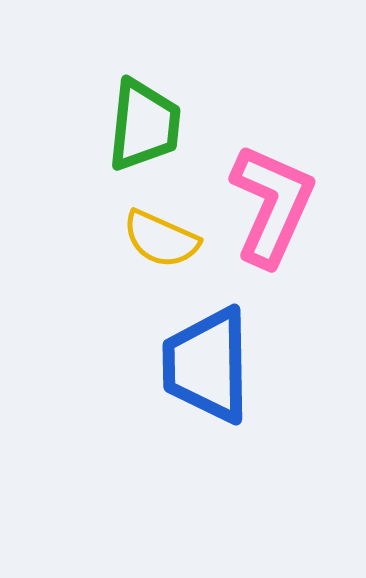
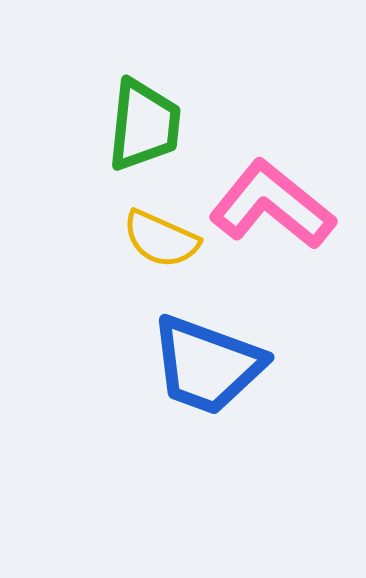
pink L-shape: rotated 75 degrees counterclockwise
blue trapezoid: rotated 69 degrees counterclockwise
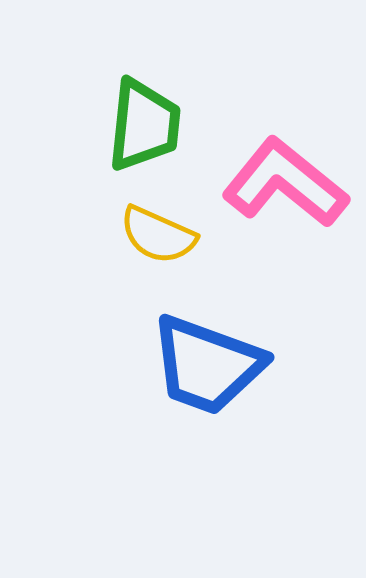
pink L-shape: moved 13 px right, 22 px up
yellow semicircle: moved 3 px left, 4 px up
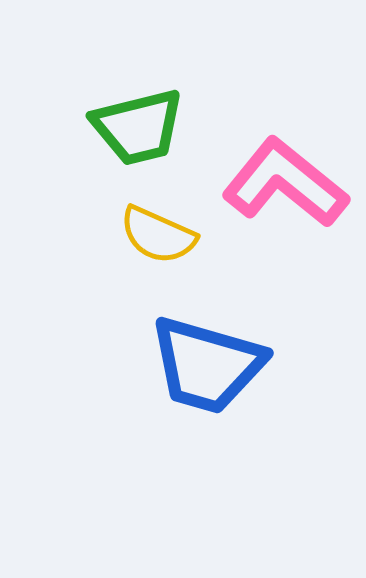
green trapezoid: moved 6 px left, 2 px down; rotated 70 degrees clockwise
blue trapezoid: rotated 4 degrees counterclockwise
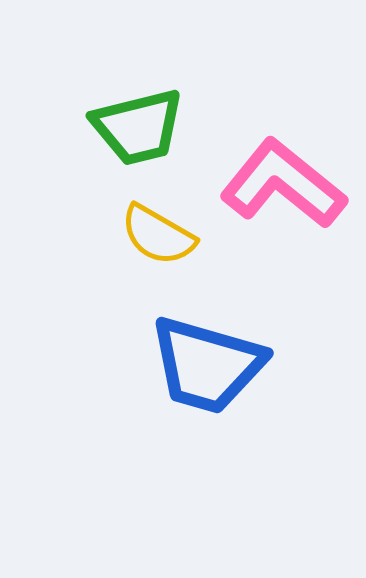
pink L-shape: moved 2 px left, 1 px down
yellow semicircle: rotated 6 degrees clockwise
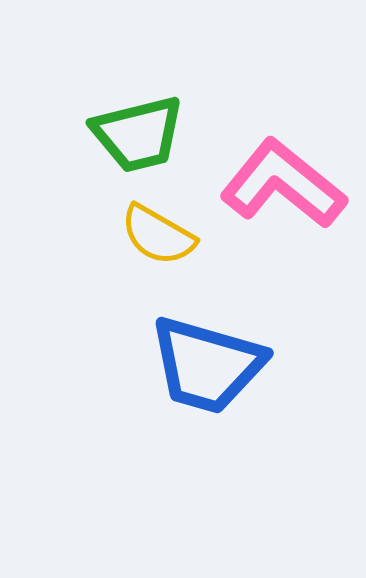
green trapezoid: moved 7 px down
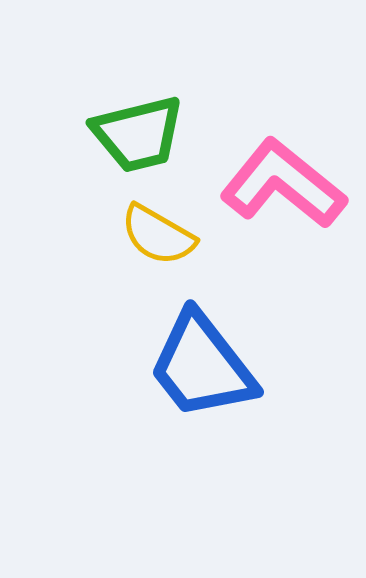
blue trapezoid: moved 5 px left, 1 px down; rotated 36 degrees clockwise
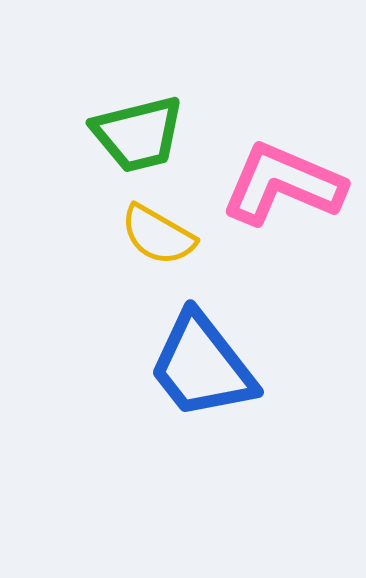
pink L-shape: rotated 16 degrees counterclockwise
